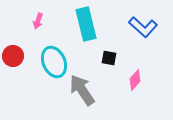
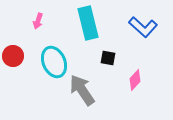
cyan rectangle: moved 2 px right, 1 px up
black square: moved 1 px left
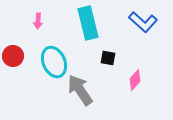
pink arrow: rotated 14 degrees counterclockwise
blue L-shape: moved 5 px up
gray arrow: moved 2 px left
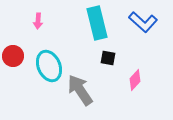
cyan rectangle: moved 9 px right
cyan ellipse: moved 5 px left, 4 px down
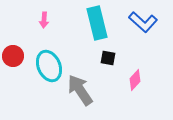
pink arrow: moved 6 px right, 1 px up
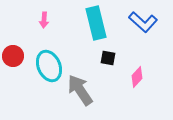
cyan rectangle: moved 1 px left
pink diamond: moved 2 px right, 3 px up
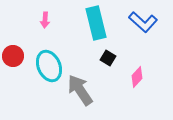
pink arrow: moved 1 px right
black square: rotated 21 degrees clockwise
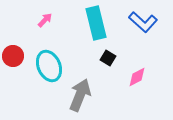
pink arrow: rotated 140 degrees counterclockwise
pink diamond: rotated 20 degrees clockwise
gray arrow: moved 5 px down; rotated 56 degrees clockwise
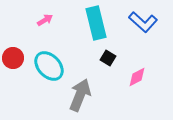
pink arrow: rotated 14 degrees clockwise
red circle: moved 2 px down
cyan ellipse: rotated 20 degrees counterclockwise
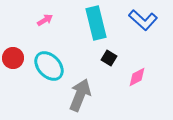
blue L-shape: moved 2 px up
black square: moved 1 px right
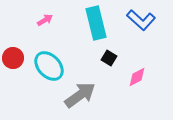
blue L-shape: moved 2 px left
gray arrow: rotated 32 degrees clockwise
